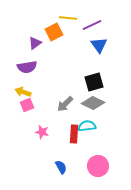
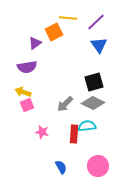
purple line: moved 4 px right, 3 px up; rotated 18 degrees counterclockwise
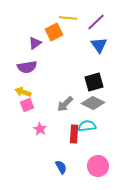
pink star: moved 2 px left, 3 px up; rotated 16 degrees clockwise
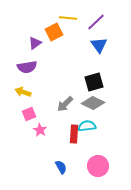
pink square: moved 2 px right, 9 px down
pink star: moved 1 px down
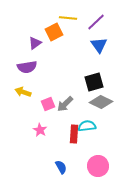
gray diamond: moved 8 px right, 1 px up
pink square: moved 19 px right, 10 px up
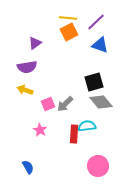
orange square: moved 15 px right
blue triangle: moved 1 px right; rotated 36 degrees counterclockwise
yellow arrow: moved 2 px right, 2 px up
gray diamond: rotated 25 degrees clockwise
blue semicircle: moved 33 px left
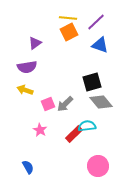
black square: moved 2 px left
red rectangle: rotated 42 degrees clockwise
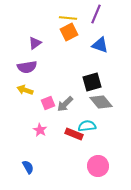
purple line: moved 8 px up; rotated 24 degrees counterclockwise
pink square: moved 1 px up
red rectangle: rotated 66 degrees clockwise
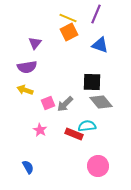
yellow line: rotated 18 degrees clockwise
purple triangle: rotated 16 degrees counterclockwise
black square: rotated 18 degrees clockwise
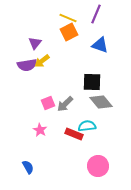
purple semicircle: moved 2 px up
yellow arrow: moved 17 px right, 29 px up; rotated 56 degrees counterclockwise
